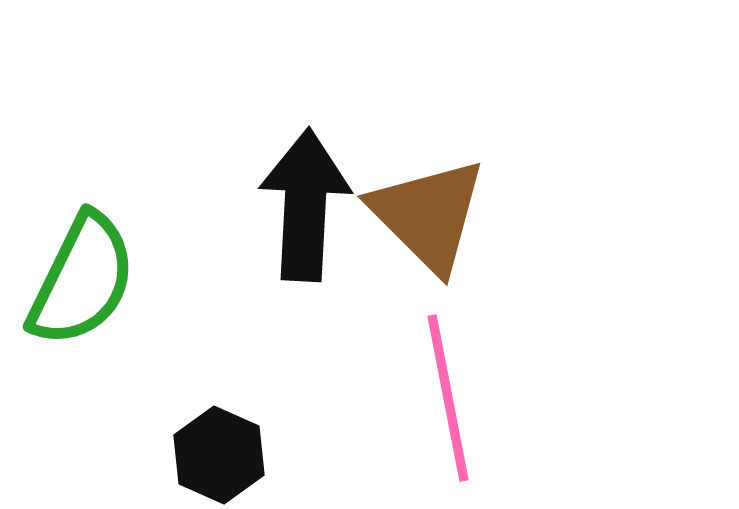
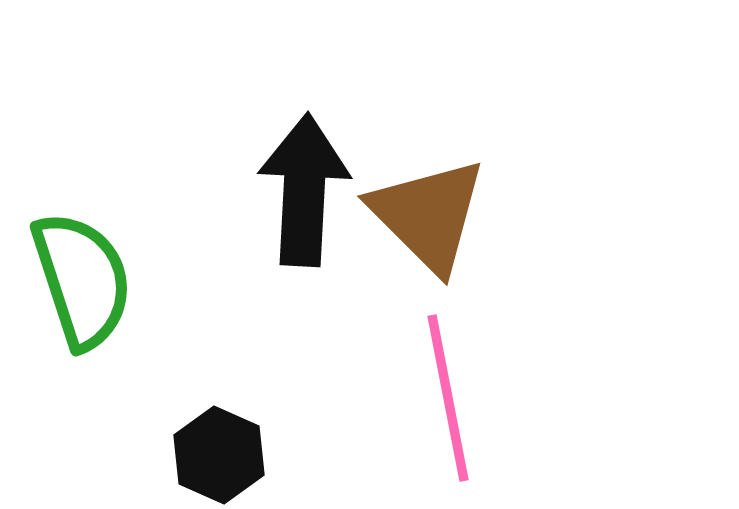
black arrow: moved 1 px left, 15 px up
green semicircle: rotated 44 degrees counterclockwise
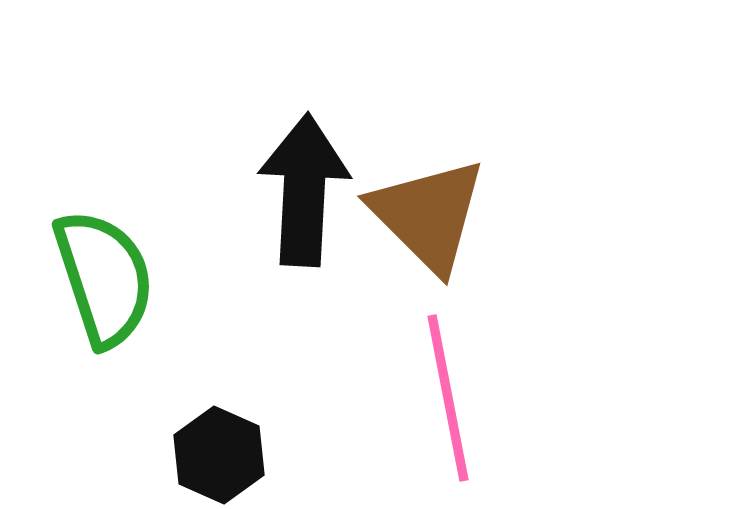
green semicircle: moved 22 px right, 2 px up
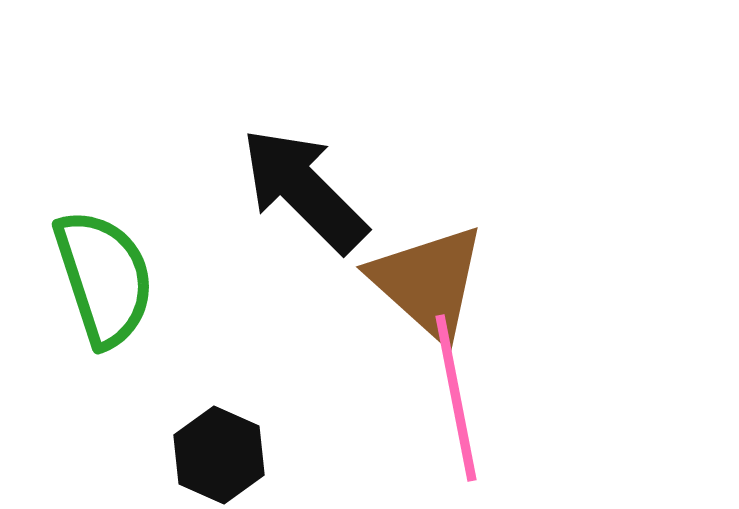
black arrow: rotated 48 degrees counterclockwise
brown triangle: moved 67 px down; rotated 3 degrees counterclockwise
pink line: moved 8 px right
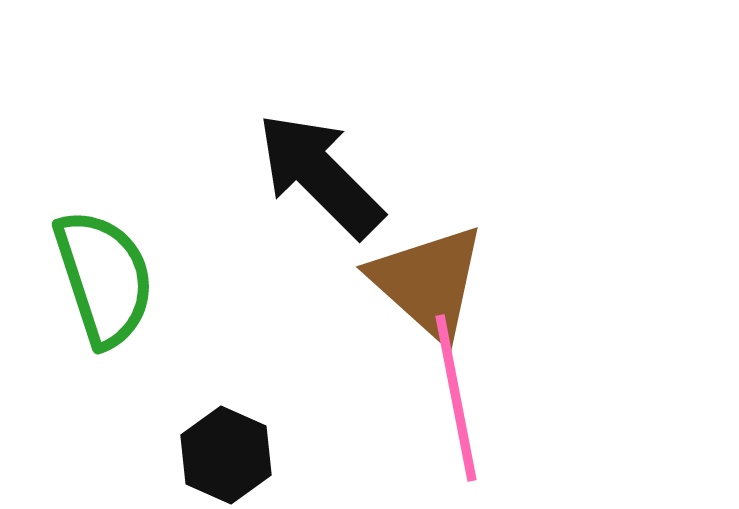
black arrow: moved 16 px right, 15 px up
black hexagon: moved 7 px right
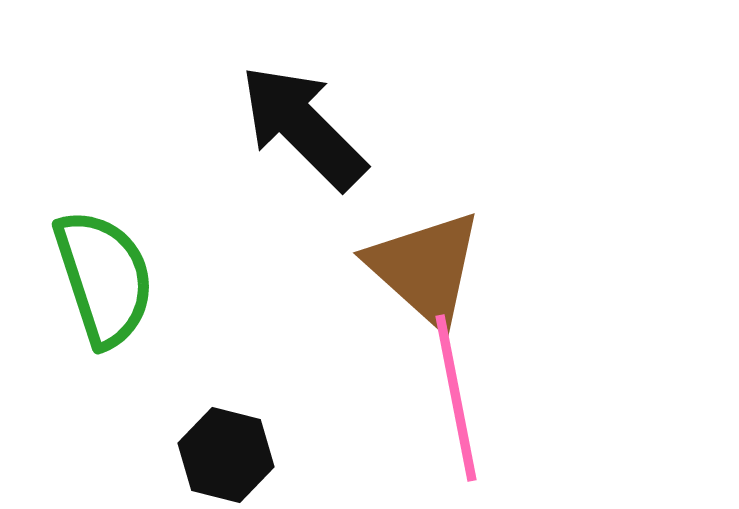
black arrow: moved 17 px left, 48 px up
brown triangle: moved 3 px left, 14 px up
black hexagon: rotated 10 degrees counterclockwise
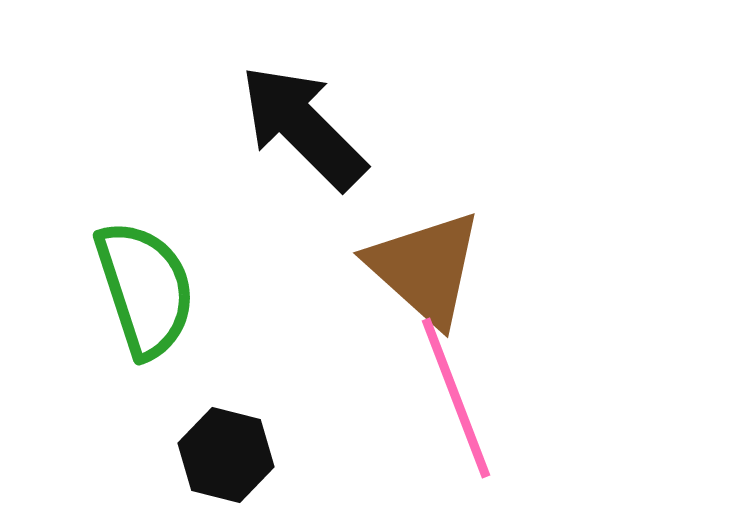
green semicircle: moved 41 px right, 11 px down
pink line: rotated 10 degrees counterclockwise
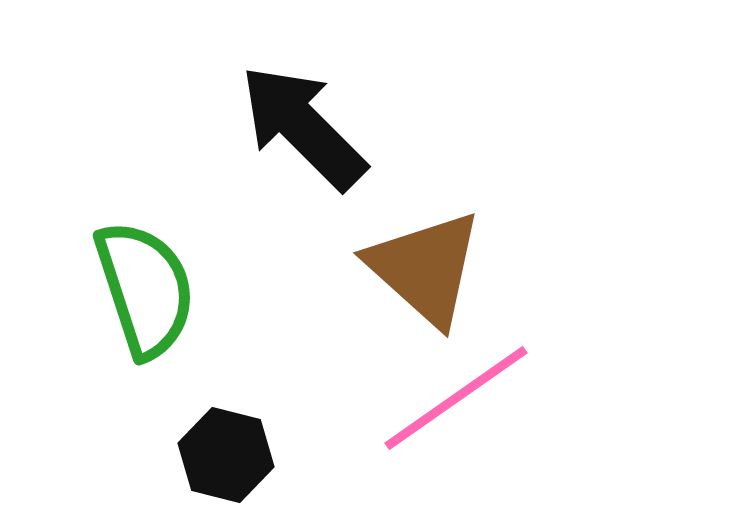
pink line: rotated 76 degrees clockwise
